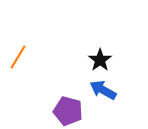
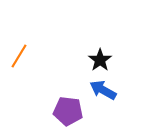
orange line: moved 1 px right, 1 px up
purple pentagon: rotated 8 degrees counterclockwise
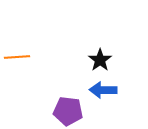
orange line: moved 2 px left, 1 px down; rotated 55 degrees clockwise
blue arrow: rotated 28 degrees counterclockwise
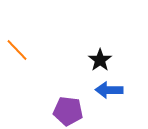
orange line: moved 7 px up; rotated 50 degrees clockwise
blue arrow: moved 6 px right
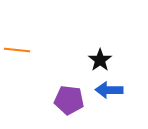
orange line: rotated 40 degrees counterclockwise
purple pentagon: moved 1 px right, 11 px up
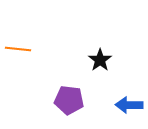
orange line: moved 1 px right, 1 px up
blue arrow: moved 20 px right, 15 px down
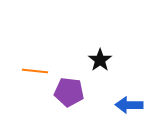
orange line: moved 17 px right, 22 px down
purple pentagon: moved 8 px up
